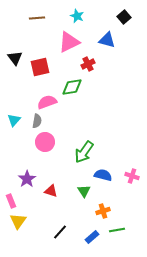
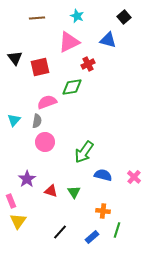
blue triangle: moved 1 px right
pink cross: moved 2 px right, 1 px down; rotated 24 degrees clockwise
green triangle: moved 10 px left, 1 px down
orange cross: rotated 24 degrees clockwise
green line: rotated 63 degrees counterclockwise
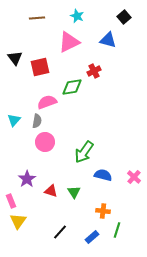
red cross: moved 6 px right, 7 px down
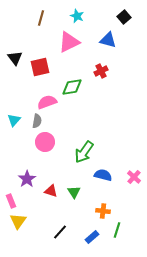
brown line: moved 4 px right; rotated 70 degrees counterclockwise
red cross: moved 7 px right
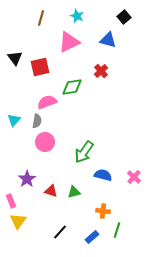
red cross: rotated 16 degrees counterclockwise
green triangle: rotated 48 degrees clockwise
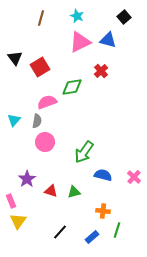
pink triangle: moved 11 px right
red square: rotated 18 degrees counterclockwise
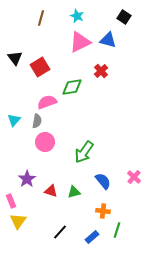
black square: rotated 16 degrees counterclockwise
blue semicircle: moved 6 px down; rotated 36 degrees clockwise
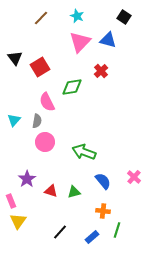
brown line: rotated 28 degrees clockwise
pink triangle: rotated 20 degrees counterclockwise
pink semicircle: rotated 96 degrees counterclockwise
green arrow: rotated 75 degrees clockwise
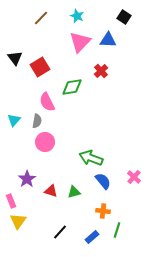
blue triangle: rotated 12 degrees counterclockwise
green arrow: moved 7 px right, 6 px down
